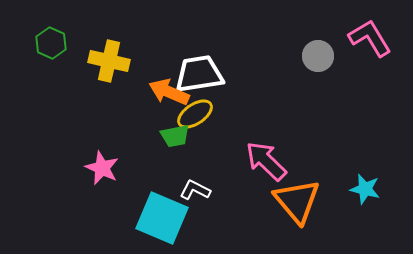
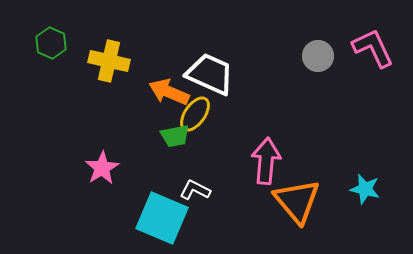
pink L-shape: moved 3 px right, 10 px down; rotated 6 degrees clockwise
white trapezoid: moved 11 px right; rotated 33 degrees clockwise
yellow ellipse: rotated 21 degrees counterclockwise
pink arrow: rotated 51 degrees clockwise
pink star: rotated 16 degrees clockwise
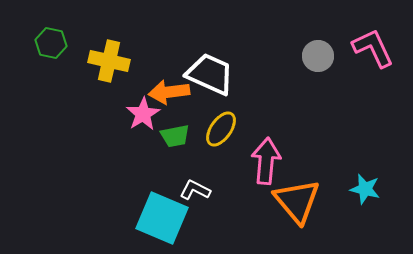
green hexagon: rotated 12 degrees counterclockwise
orange arrow: rotated 30 degrees counterclockwise
yellow ellipse: moved 26 px right, 15 px down
pink star: moved 41 px right, 54 px up
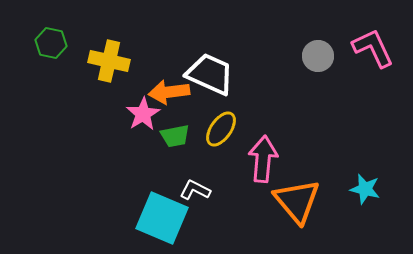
pink arrow: moved 3 px left, 2 px up
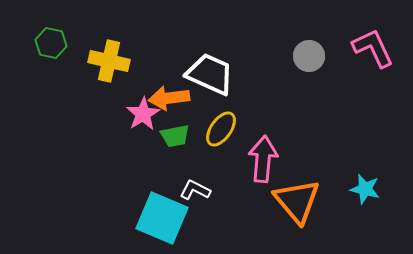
gray circle: moved 9 px left
orange arrow: moved 6 px down
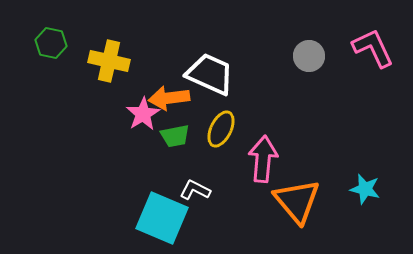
yellow ellipse: rotated 9 degrees counterclockwise
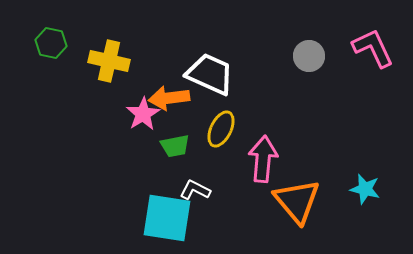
green trapezoid: moved 10 px down
cyan square: moved 5 px right; rotated 14 degrees counterclockwise
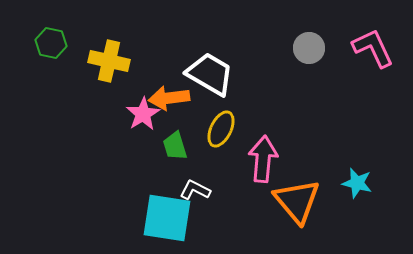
gray circle: moved 8 px up
white trapezoid: rotated 6 degrees clockwise
green trapezoid: rotated 84 degrees clockwise
cyan star: moved 8 px left, 6 px up
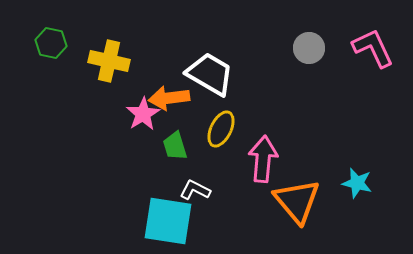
cyan square: moved 1 px right, 3 px down
